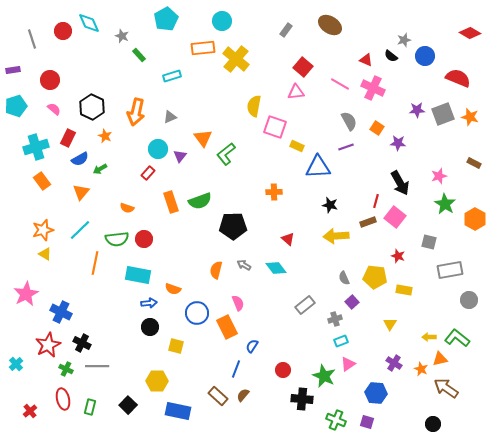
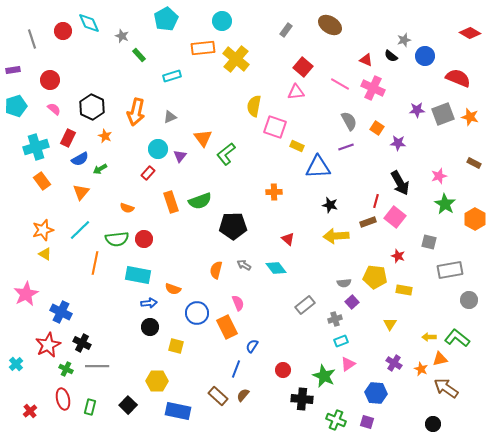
gray semicircle at (344, 278): moved 5 px down; rotated 72 degrees counterclockwise
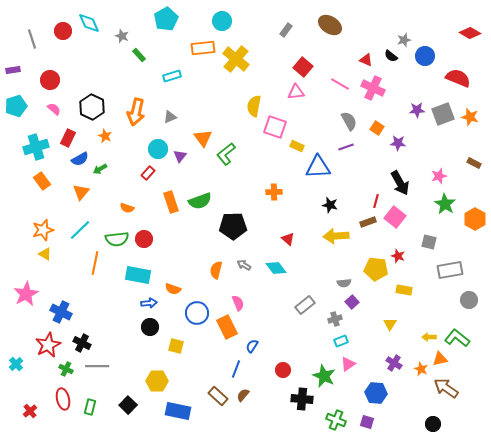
yellow pentagon at (375, 277): moved 1 px right, 8 px up
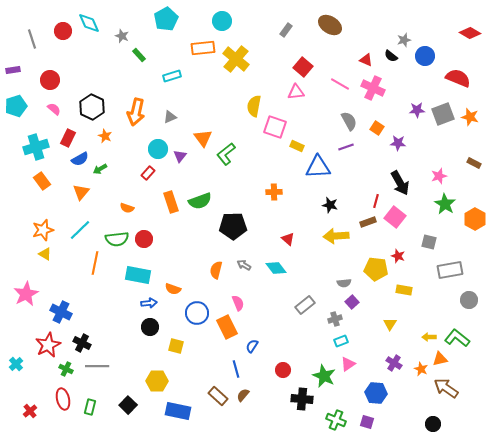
blue line at (236, 369): rotated 36 degrees counterclockwise
